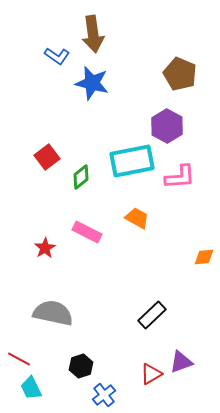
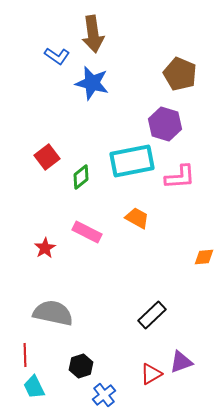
purple hexagon: moved 2 px left, 2 px up; rotated 12 degrees counterclockwise
red line: moved 6 px right, 4 px up; rotated 60 degrees clockwise
cyan trapezoid: moved 3 px right, 1 px up
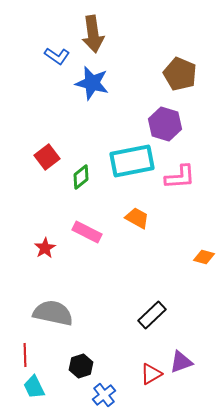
orange diamond: rotated 20 degrees clockwise
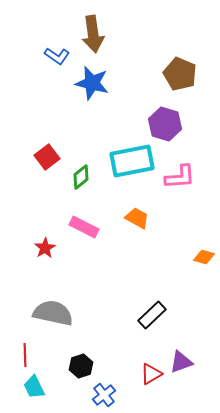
pink rectangle: moved 3 px left, 5 px up
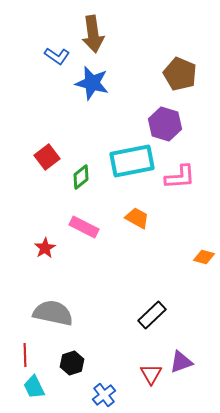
black hexagon: moved 9 px left, 3 px up
red triangle: rotated 30 degrees counterclockwise
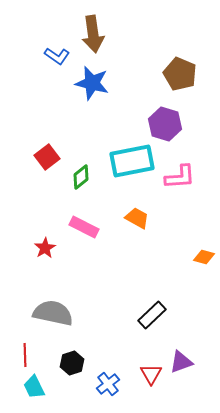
blue cross: moved 4 px right, 11 px up
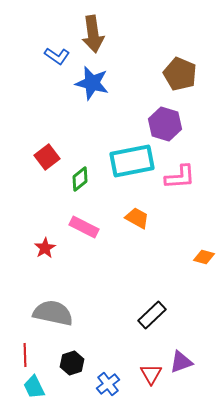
green diamond: moved 1 px left, 2 px down
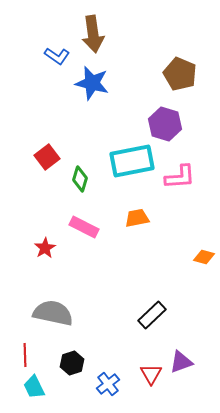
green diamond: rotated 35 degrees counterclockwise
orange trapezoid: rotated 40 degrees counterclockwise
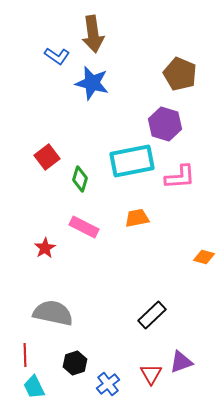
black hexagon: moved 3 px right
